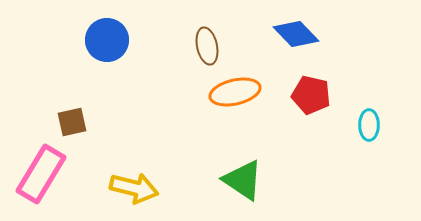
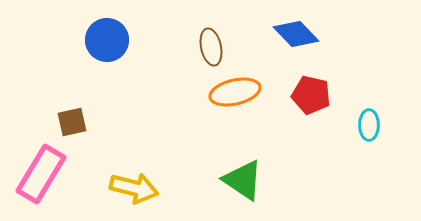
brown ellipse: moved 4 px right, 1 px down
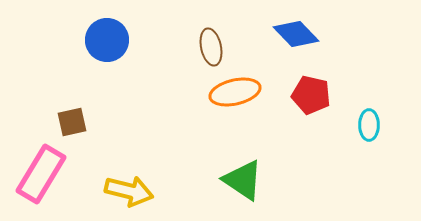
yellow arrow: moved 5 px left, 3 px down
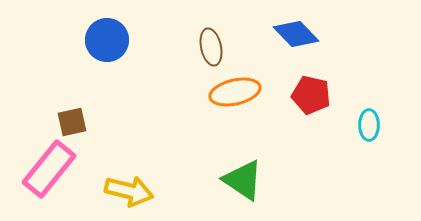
pink rectangle: moved 8 px right, 5 px up; rotated 8 degrees clockwise
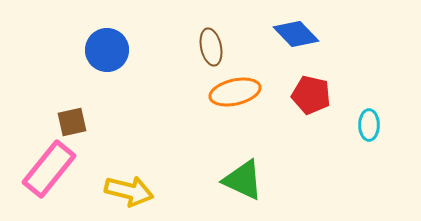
blue circle: moved 10 px down
green triangle: rotated 9 degrees counterclockwise
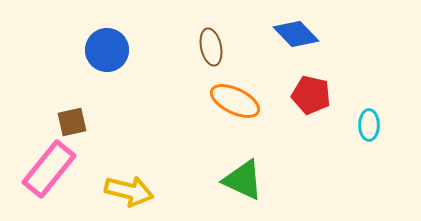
orange ellipse: moved 9 px down; rotated 39 degrees clockwise
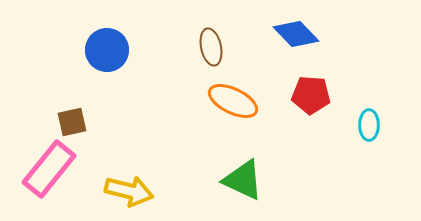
red pentagon: rotated 9 degrees counterclockwise
orange ellipse: moved 2 px left
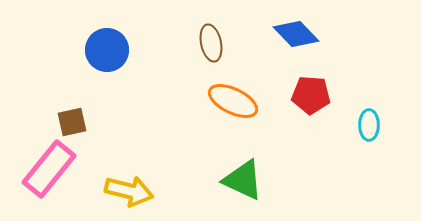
brown ellipse: moved 4 px up
